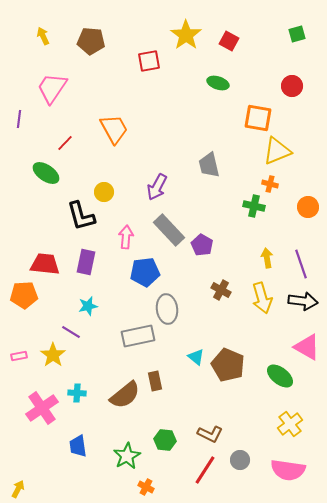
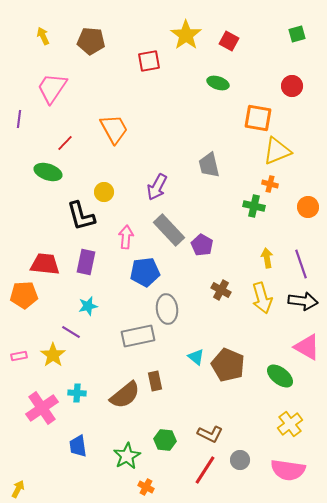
green ellipse at (46, 173): moved 2 px right, 1 px up; rotated 16 degrees counterclockwise
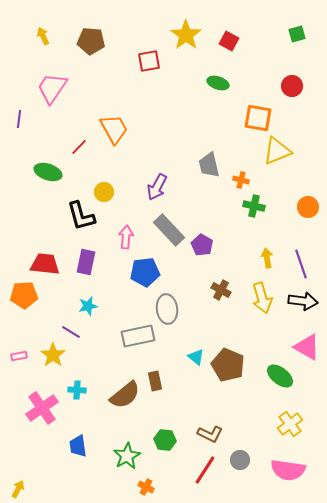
red line at (65, 143): moved 14 px right, 4 px down
orange cross at (270, 184): moved 29 px left, 4 px up
cyan cross at (77, 393): moved 3 px up
